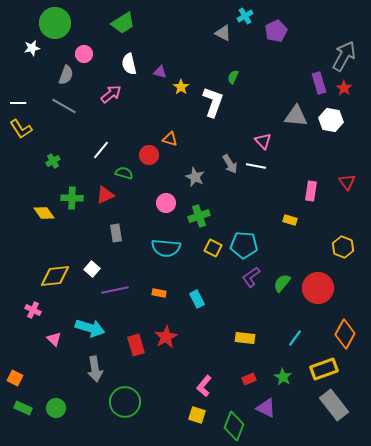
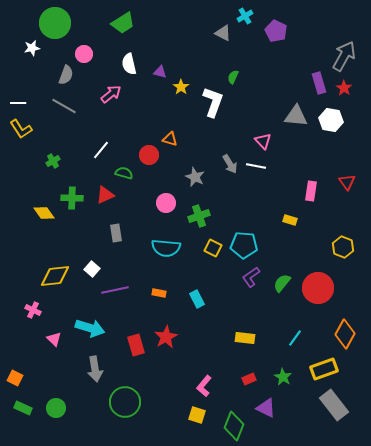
purple pentagon at (276, 31): rotated 20 degrees counterclockwise
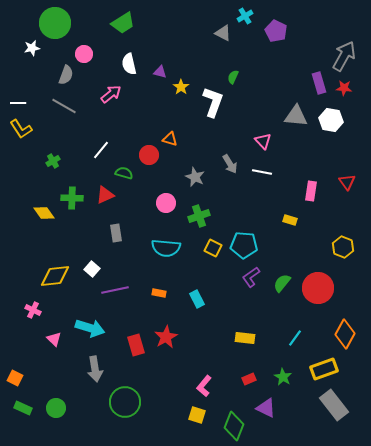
red star at (344, 88): rotated 28 degrees counterclockwise
white line at (256, 166): moved 6 px right, 6 px down
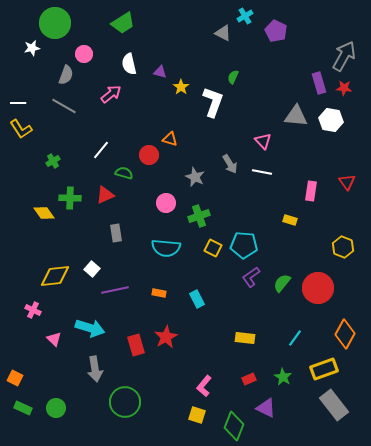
green cross at (72, 198): moved 2 px left
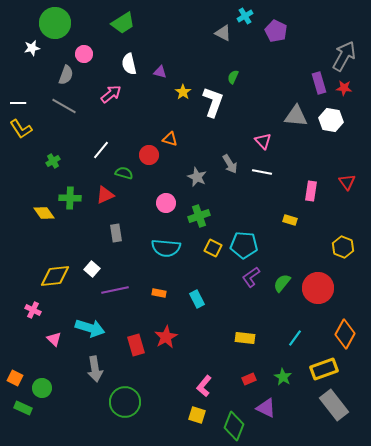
yellow star at (181, 87): moved 2 px right, 5 px down
gray star at (195, 177): moved 2 px right
green circle at (56, 408): moved 14 px left, 20 px up
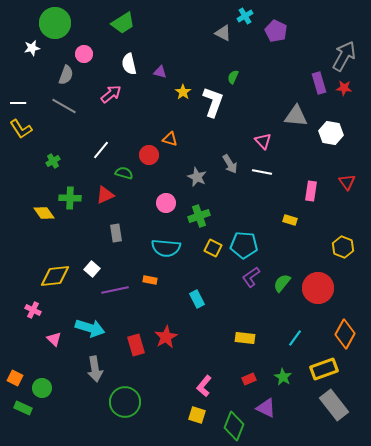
white hexagon at (331, 120): moved 13 px down
orange rectangle at (159, 293): moved 9 px left, 13 px up
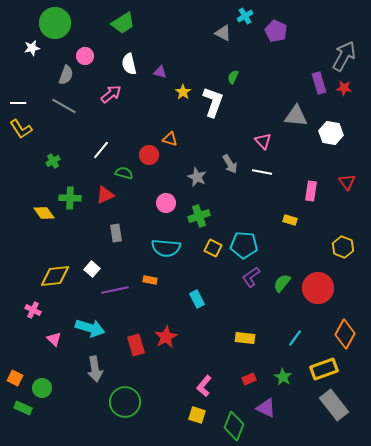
pink circle at (84, 54): moved 1 px right, 2 px down
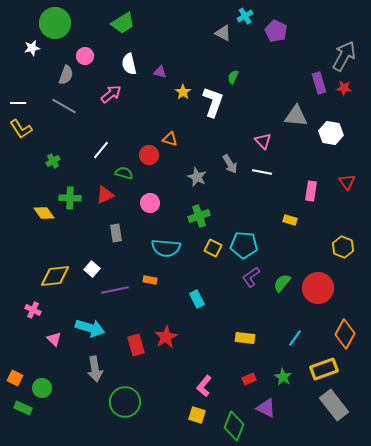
pink circle at (166, 203): moved 16 px left
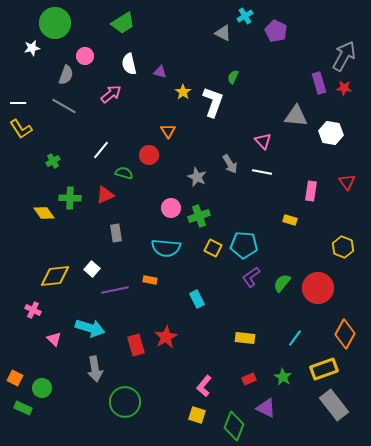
orange triangle at (170, 139): moved 2 px left, 8 px up; rotated 42 degrees clockwise
pink circle at (150, 203): moved 21 px right, 5 px down
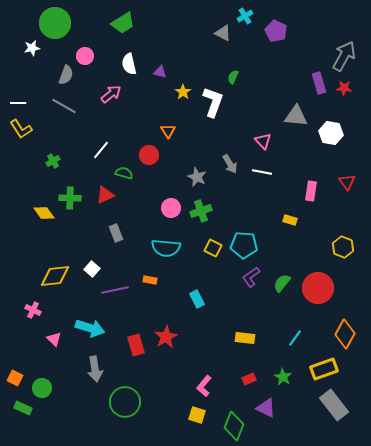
green cross at (199, 216): moved 2 px right, 5 px up
gray rectangle at (116, 233): rotated 12 degrees counterclockwise
